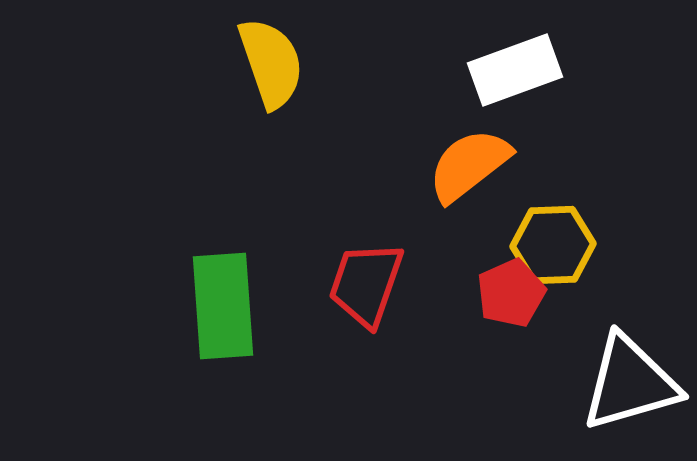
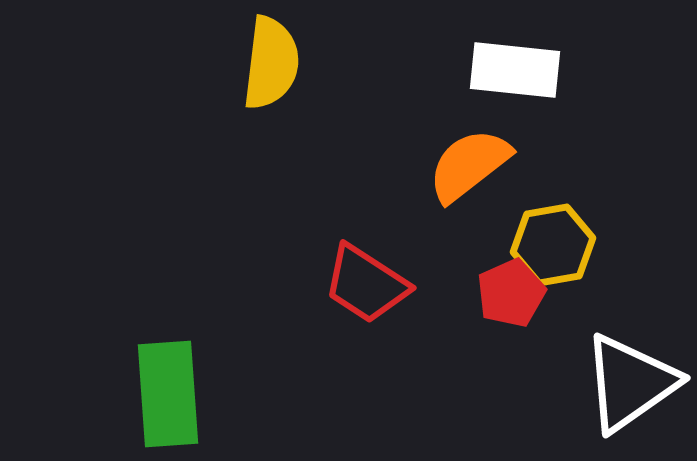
yellow semicircle: rotated 26 degrees clockwise
white rectangle: rotated 26 degrees clockwise
yellow hexagon: rotated 8 degrees counterclockwise
red trapezoid: rotated 76 degrees counterclockwise
green rectangle: moved 55 px left, 88 px down
white triangle: rotated 19 degrees counterclockwise
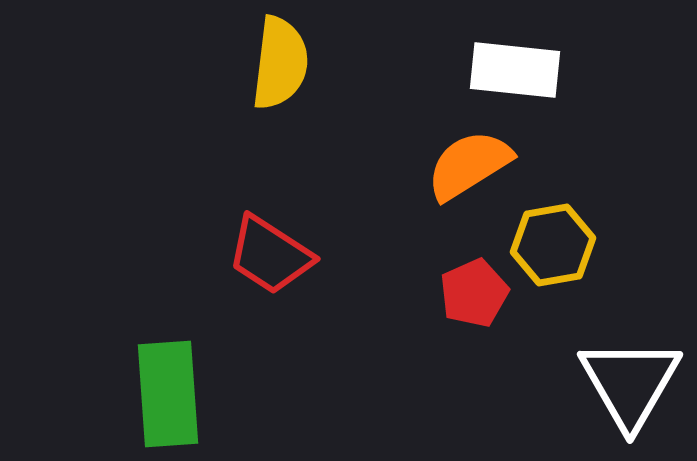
yellow semicircle: moved 9 px right
orange semicircle: rotated 6 degrees clockwise
red trapezoid: moved 96 px left, 29 px up
red pentagon: moved 37 px left
white triangle: rotated 25 degrees counterclockwise
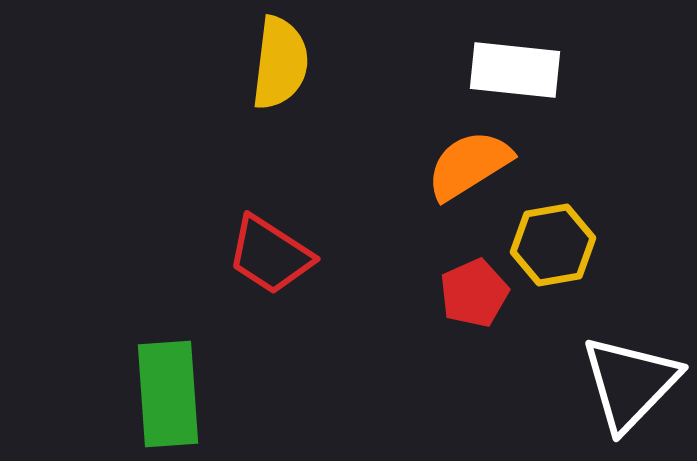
white triangle: rotated 14 degrees clockwise
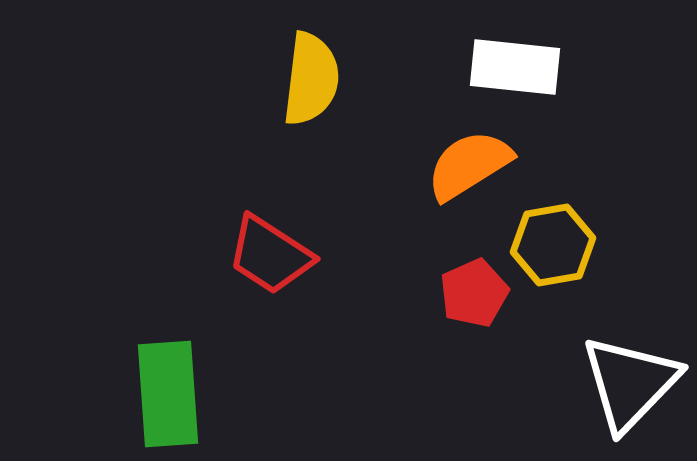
yellow semicircle: moved 31 px right, 16 px down
white rectangle: moved 3 px up
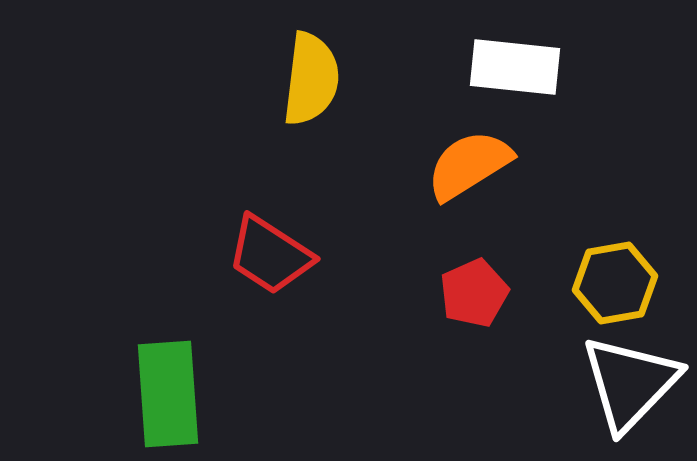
yellow hexagon: moved 62 px right, 38 px down
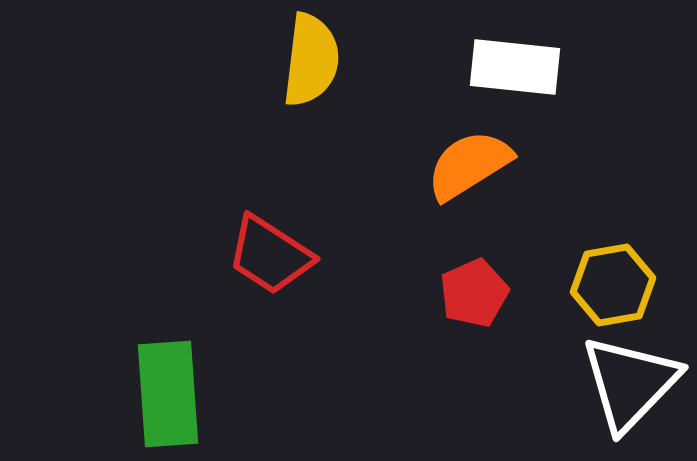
yellow semicircle: moved 19 px up
yellow hexagon: moved 2 px left, 2 px down
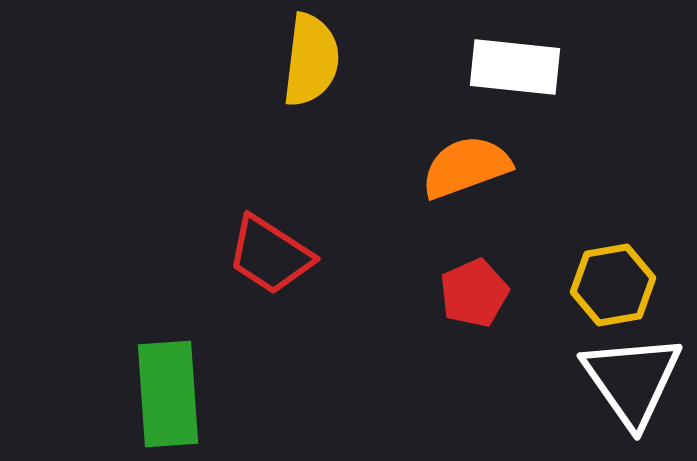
orange semicircle: moved 3 px left, 2 px down; rotated 12 degrees clockwise
white triangle: moved 2 px right, 3 px up; rotated 19 degrees counterclockwise
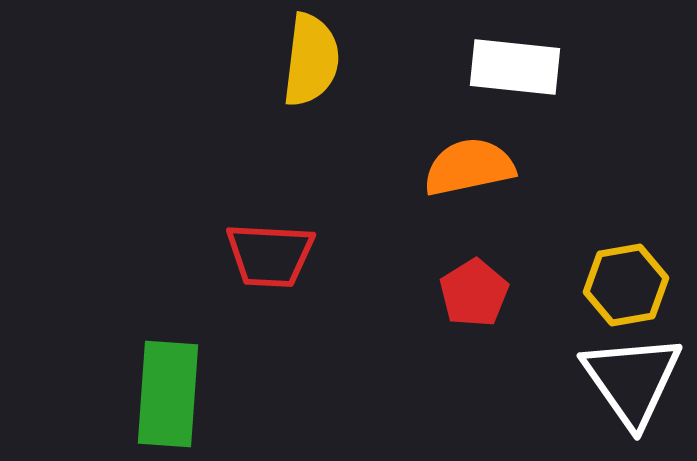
orange semicircle: moved 3 px right; rotated 8 degrees clockwise
red trapezoid: rotated 30 degrees counterclockwise
yellow hexagon: moved 13 px right
red pentagon: rotated 8 degrees counterclockwise
green rectangle: rotated 8 degrees clockwise
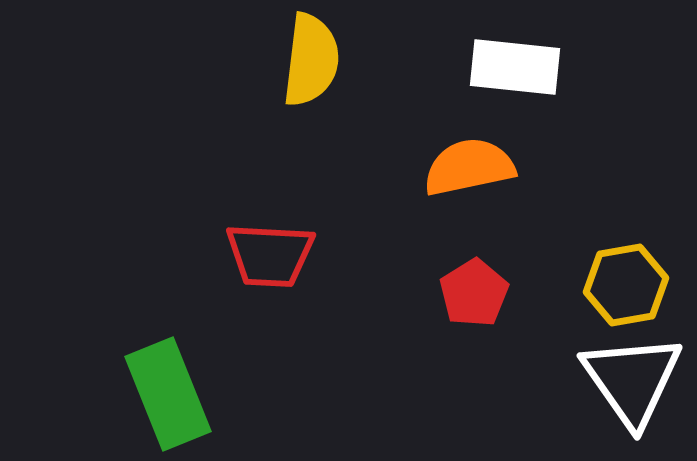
green rectangle: rotated 26 degrees counterclockwise
